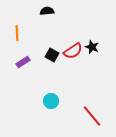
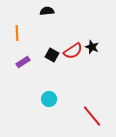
cyan circle: moved 2 px left, 2 px up
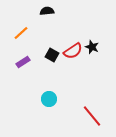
orange line: moved 4 px right; rotated 49 degrees clockwise
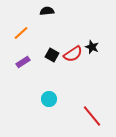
red semicircle: moved 3 px down
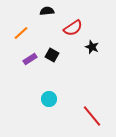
red semicircle: moved 26 px up
purple rectangle: moved 7 px right, 3 px up
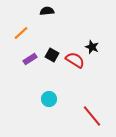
red semicircle: moved 2 px right, 32 px down; rotated 114 degrees counterclockwise
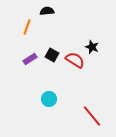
orange line: moved 6 px right, 6 px up; rotated 28 degrees counterclockwise
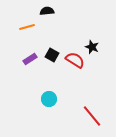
orange line: rotated 56 degrees clockwise
